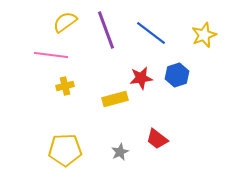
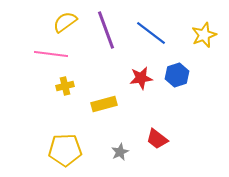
pink line: moved 1 px up
yellow rectangle: moved 11 px left, 5 px down
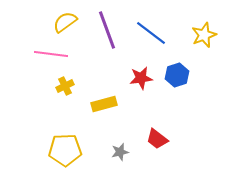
purple line: moved 1 px right
yellow cross: rotated 12 degrees counterclockwise
gray star: rotated 12 degrees clockwise
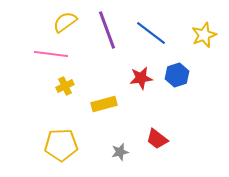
yellow pentagon: moved 4 px left, 5 px up
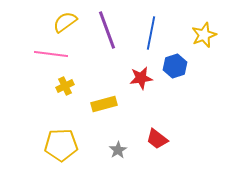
blue line: rotated 64 degrees clockwise
blue hexagon: moved 2 px left, 9 px up
gray star: moved 2 px left, 2 px up; rotated 18 degrees counterclockwise
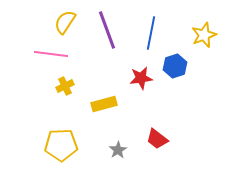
yellow semicircle: rotated 20 degrees counterclockwise
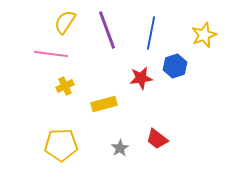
gray star: moved 2 px right, 2 px up
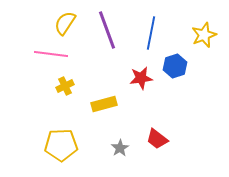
yellow semicircle: moved 1 px down
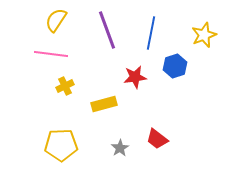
yellow semicircle: moved 9 px left, 3 px up
red star: moved 6 px left, 1 px up
